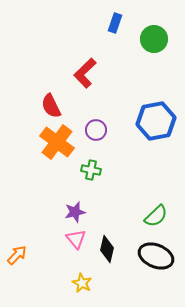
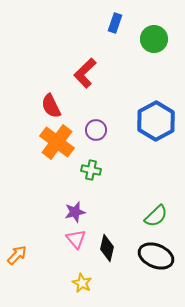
blue hexagon: rotated 18 degrees counterclockwise
black diamond: moved 1 px up
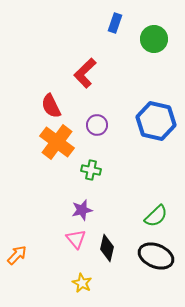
blue hexagon: rotated 18 degrees counterclockwise
purple circle: moved 1 px right, 5 px up
purple star: moved 7 px right, 2 px up
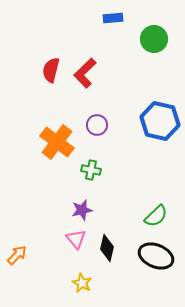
blue rectangle: moved 2 px left, 5 px up; rotated 66 degrees clockwise
red semicircle: moved 36 px up; rotated 40 degrees clockwise
blue hexagon: moved 4 px right
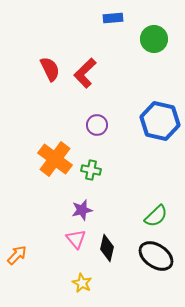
red semicircle: moved 1 px left, 1 px up; rotated 140 degrees clockwise
orange cross: moved 2 px left, 17 px down
black ellipse: rotated 12 degrees clockwise
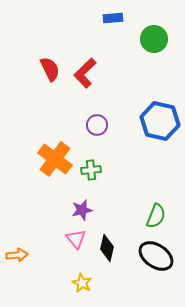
green cross: rotated 18 degrees counterclockwise
green semicircle: rotated 25 degrees counterclockwise
orange arrow: rotated 40 degrees clockwise
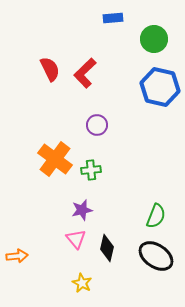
blue hexagon: moved 34 px up
orange arrow: moved 1 px down
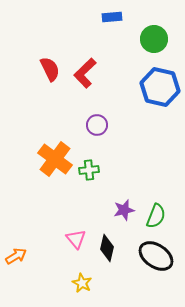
blue rectangle: moved 1 px left, 1 px up
green cross: moved 2 px left
purple star: moved 42 px right
orange arrow: moved 1 px left; rotated 25 degrees counterclockwise
